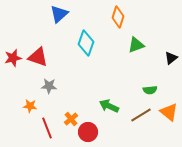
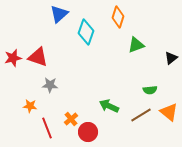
cyan diamond: moved 11 px up
gray star: moved 1 px right, 1 px up
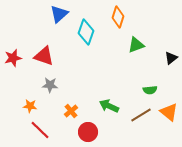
red triangle: moved 6 px right, 1 px up
orange cross: moved 8 px up
red line: moved 7 px left, 2 px down; rotated 25 degrees counterclockwise
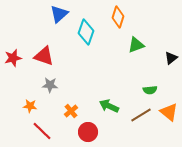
red line: moved 2 px right, 1 px down
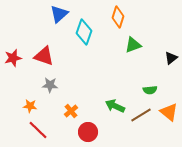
cyan diamond: moved 2 px left
green triangle: moved 3 px left
green arrow: moved 6 px right
red line: moved 4 px left, 1 px up
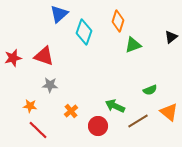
orange diamond: moved 4 px down
black triangle: moved 21 px up
green semicircle: rotated 16 degrees counterclockwise
brown line: moved 3 px left, 6 px down
red circle: moved 10 px right, 6 px up
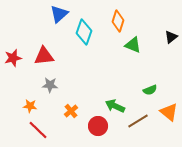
green triangle: rotated 42 degrees clockwise
red triangle: rotated 25 degrees counterclockwise
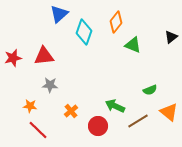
orange diamond: moved 2 px left, 1 px down; rotated 20 degrees clockwise
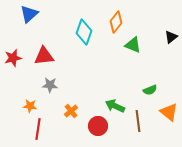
blue triangle: moved 30 px left
brown line: rotated 65 degrees counterclockwise
red line: moved 1 px up; rotated 55 degrees clockwise
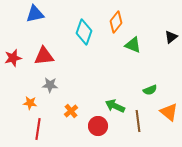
blue triangle: moved 6 px right; rotated 30 degrees clockwise
orange star: moved 3 px up
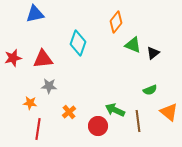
cyan diamond: moved 6 px left, 11 px down
black triangle: moved 18 px left, 16 px down
red triangle: moved 1 px left, 3 px down
gray star: moved 1 px left, 1 px down
green arrow: moved 4 px down
orange cross: moved 2 px left, 1 px down
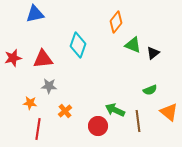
cyan diamond: moved 2 px down
orange cross: moved 4 px left, 1 px up
